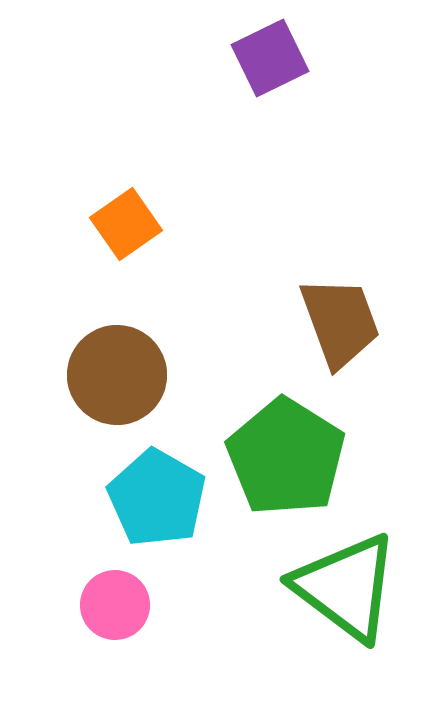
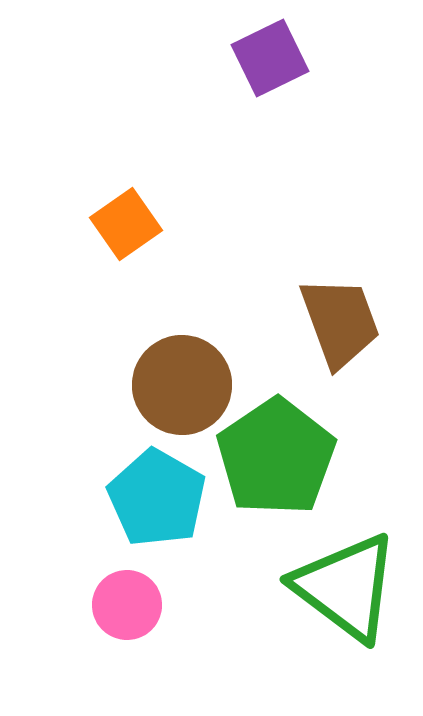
brown circle: moved 65 px right, 10 px down
green pentagon: moved 10 px left; rotated 6 degrees clockwise
pink circle: moved 12 px right
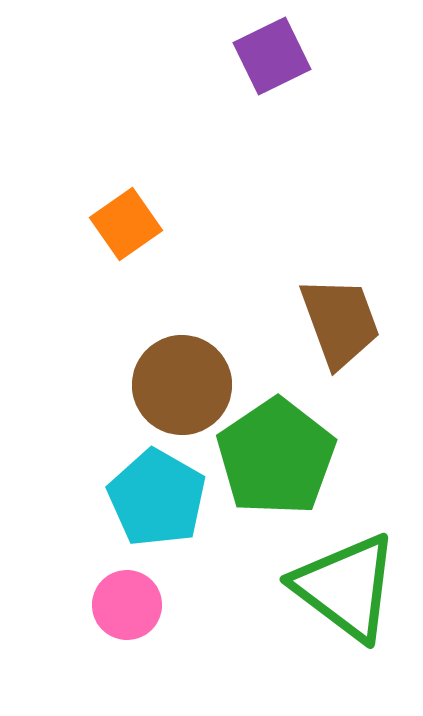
purple square: moved 2 px right, 2 px up
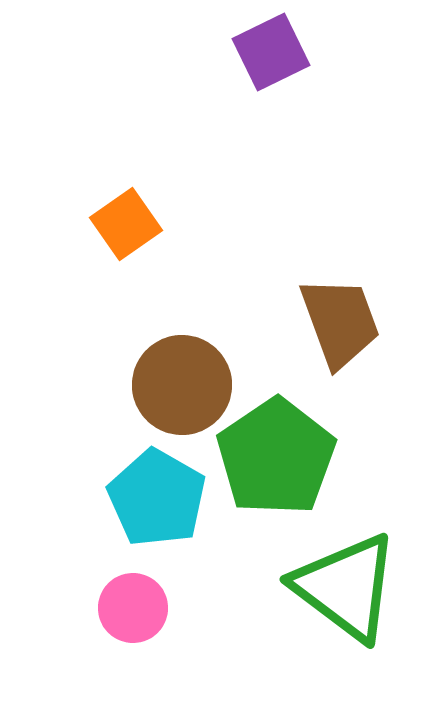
purple square: moved 1 px left, 4 px up
pink circle: moved 6 px right, 3 px down
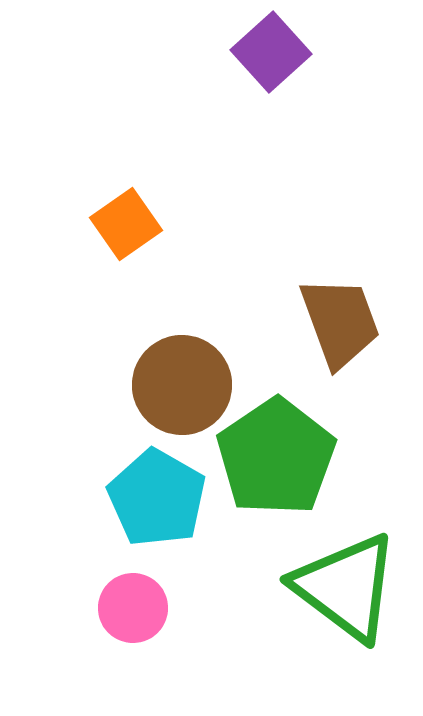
purple square: rotated 16 degrees counterclockwise
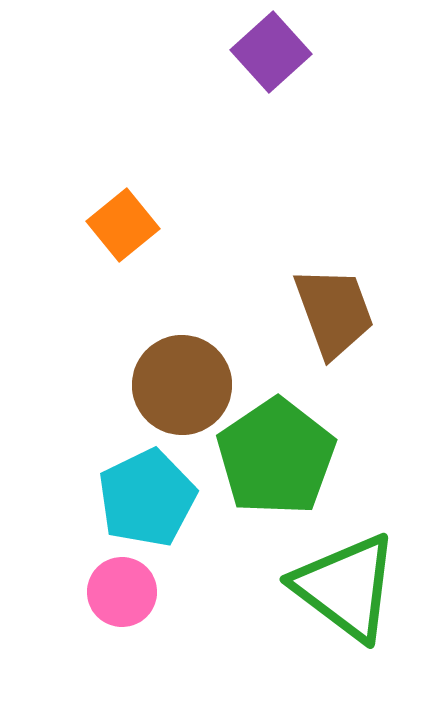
orange square: moved 3 px left, 1 px down; rotated 4 degrees counterclockwise
brown trapezoid: moved 6 px left, 10 px up
cyan pentagon: moved 10 px left; rotated 16 degrees clockwise
pink circle: moved 11 px left, 16 px up
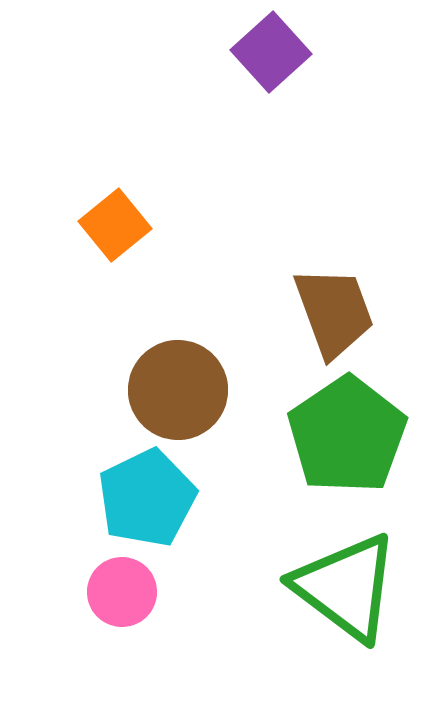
orange square: moved 8 px left
brown circle: moved 4 px left, 5 px down
green pentagon: moved 71 px right, 22 px up
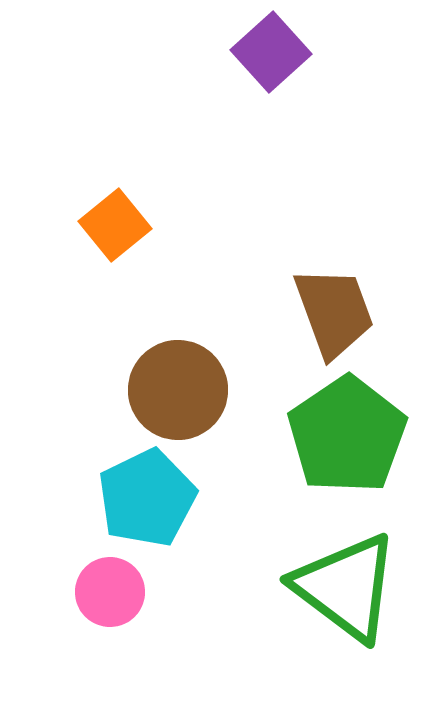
pink circle: moved 12 px left
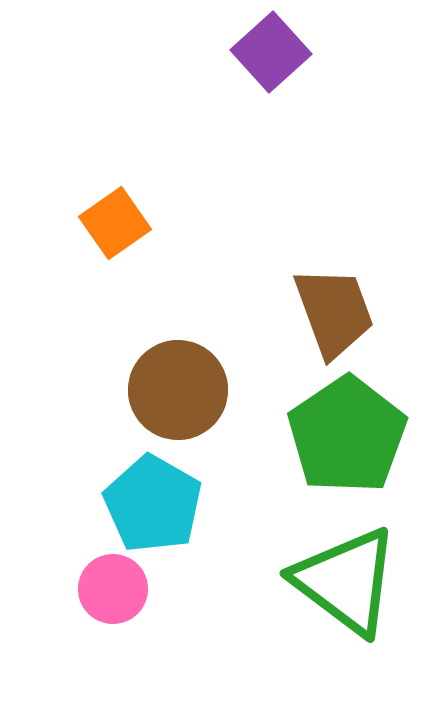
orange square: moved 2 px up; rotated 4 degrees clockwise
cyan pentagon: moved 6 px right, 6 px down; rotated 16 degrees counterclockwise
green triangle: moved 6 px up
pink circle: moved 3 px right, 3 px up
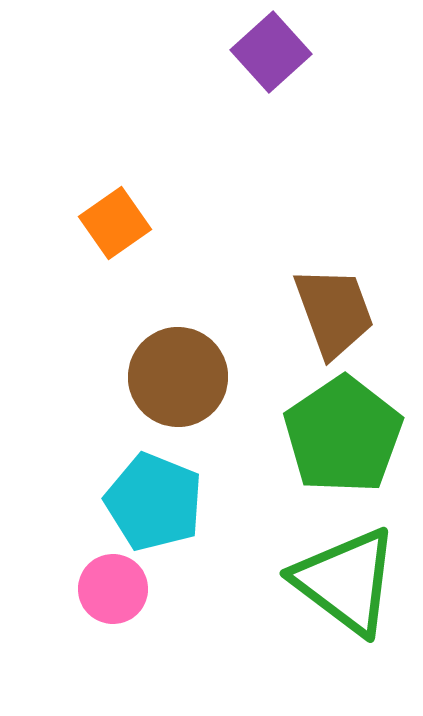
brown circle: moved 13 px up
green pentagon: moved 4 px left
cyan pentagon: moved 1 px right, 2 px up; rotated 8 degrees counterclockwise
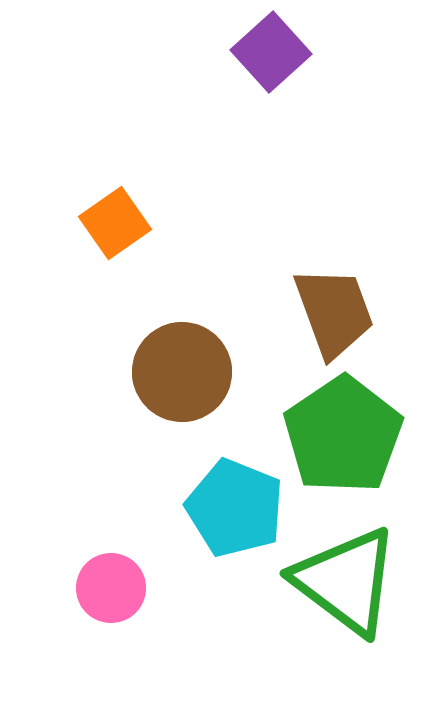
brown circle: moved 4 px right, 5 px up
cyan pentagon: moved 81 px right, 6 px down
pink circle: moved 2 px left, 1 px up
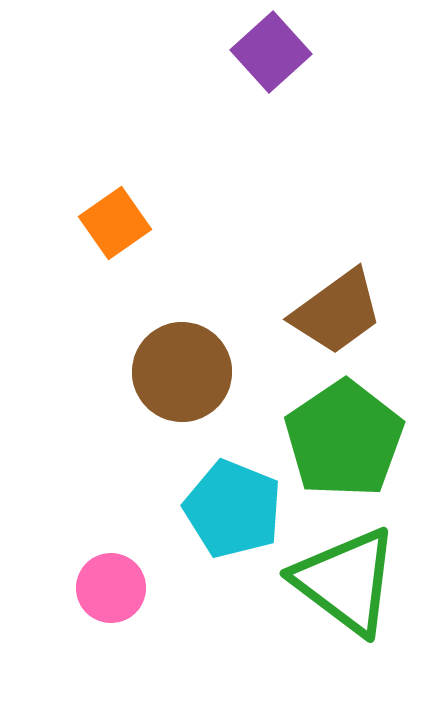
brown trapezoid: moved 3 px right; rotated 74 degrees clockwise
green pentagon: moved 1 px right, 4 px down
cyan pentagon: moved 2 px left, 1 px down
